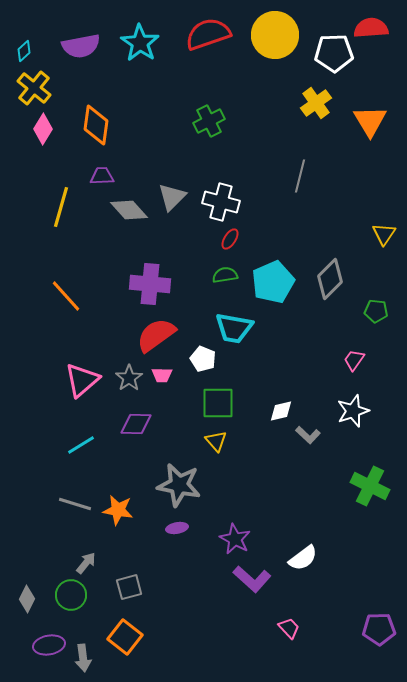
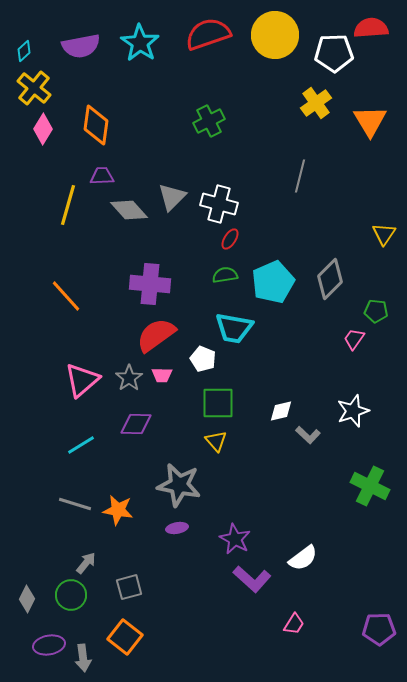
white cross at (221, 202): moved 2 px left, 2 px down
yellow line at (61, 207): moved 7 px right, 2 px up
pink trapezoid at (354, 360): moved 21 px up
pink trapezoid at (289, 628): moved 5 px right, 4 px up; rotated 75 degrees clockwise
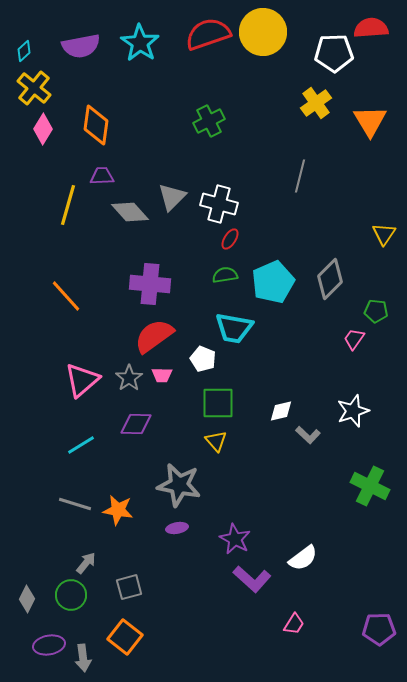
yellow circle at (275, 35): moved 12 px left, 3 px up
gray diamond at (129, 210): moved 1 px right, 2 px down
red semicircle at (156, 335): moved 2 px left, 1 px down
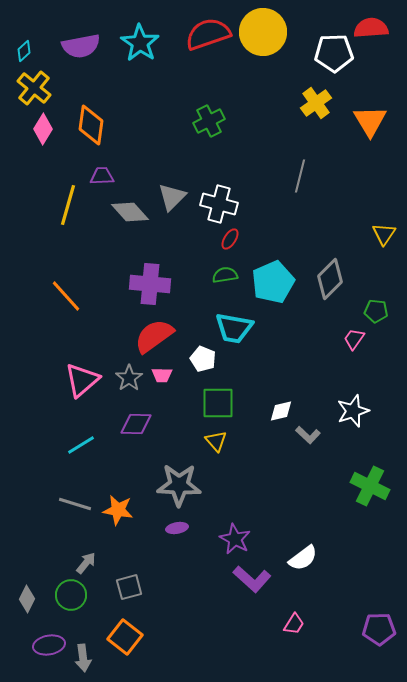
orange diamond at (96, 125): moved 5 px left
gray star at (179, 485): rotated 9 degrees counterclockwise
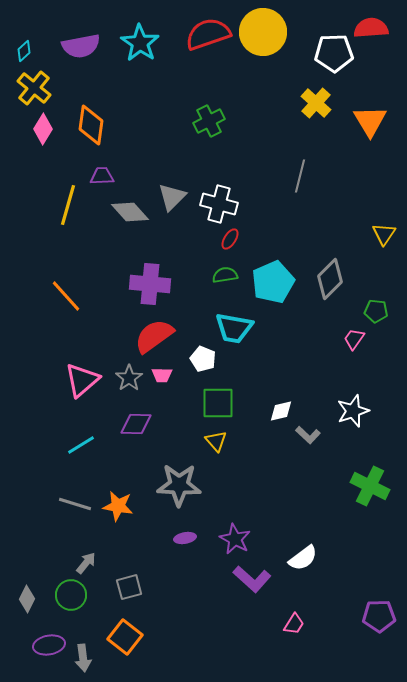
yellow cross at (316, 103): rotated 12 degrees counterclockwise
orange star at (118, 510): moved 4 px up
purple ellipse at (177, 528): moved 8 px right, 10 px down
purple pentagon at (379, 629): moved 13 px up
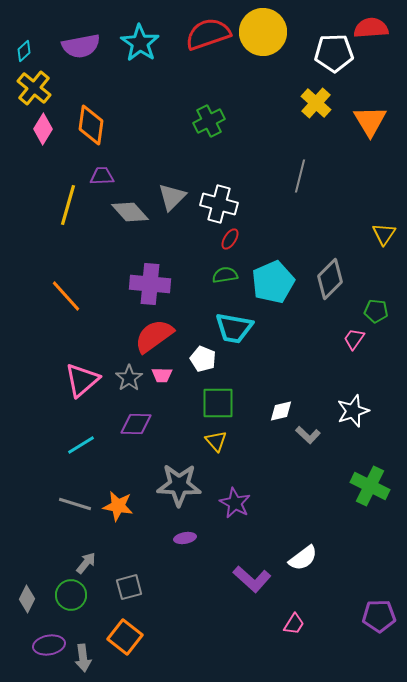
purple star at (235, 539): moved 36 px up
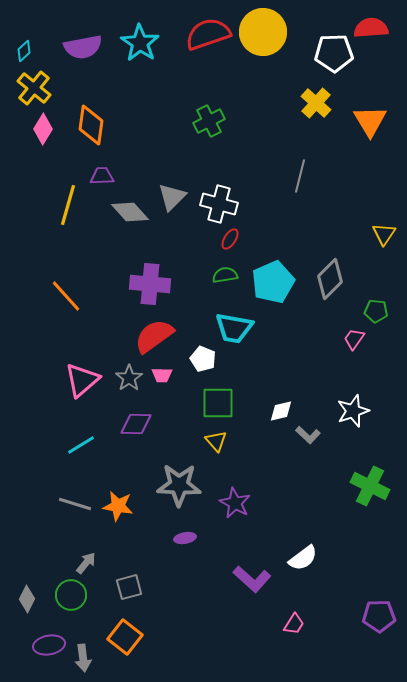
purple semicircle at (81, 46): moved 2 px right, 1 px down
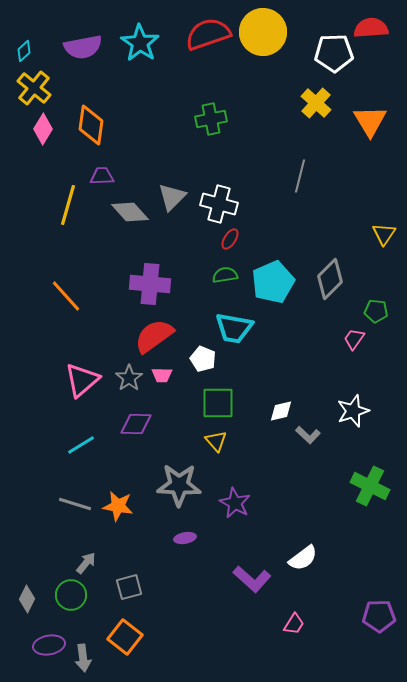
green cross at (209, 121): moved 2 px right, 2 px up; rotated 16 degrees clockwise
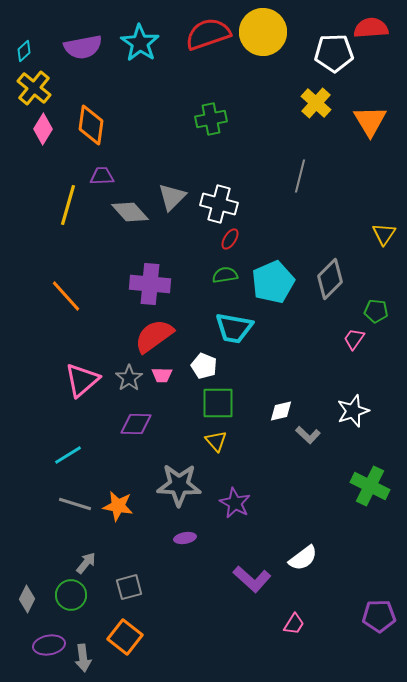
white pentagon at (203, 359): moved 1 px right, 7 px down
cyan line at (81, 445): moved 13 px left, 10 px down
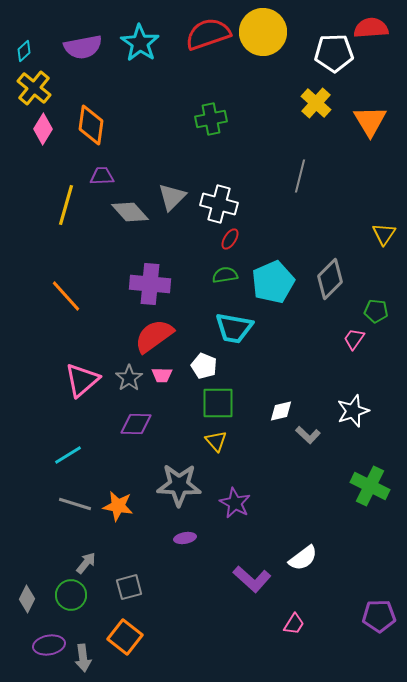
yellow line at (68, 205): moved 2 px left
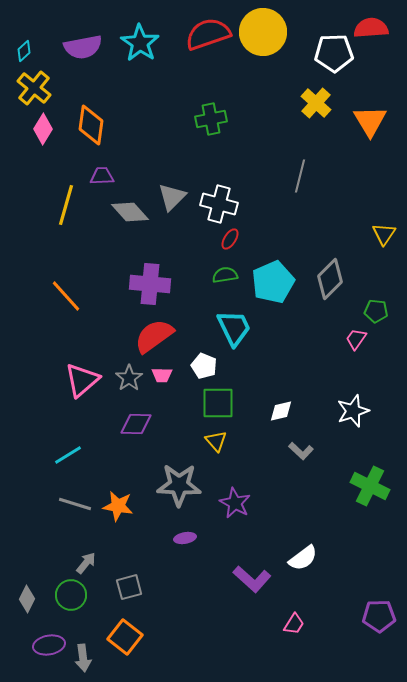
cyan trapezoid at (234, 328): rotated 126 degrees counterclockwise
pink trapezoid at (354, 339): moved 2 px right
gray L-shape at (308, 435): moved 7 px left, 16 px down
